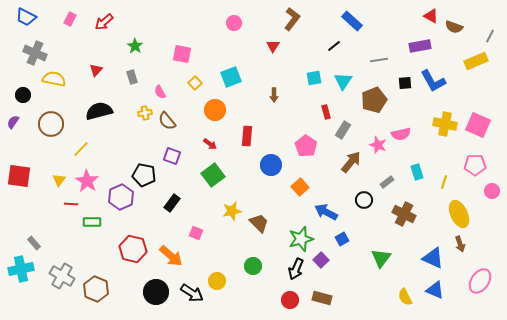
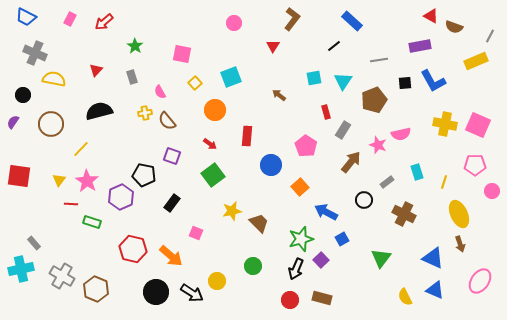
brown arrow at (274, 95): moved 5 px right; rotated 128 degrees clockwise
green rectangle at (92, 222): rotated 18 degrees clockwise
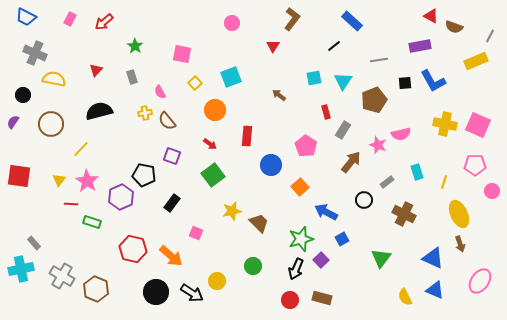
pink circle at (234, 23): moved 2 px left
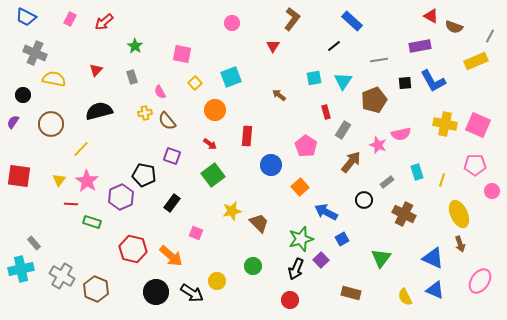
yellow line at (444, 182): moved 2 px left, 2 px up
brown rectangle at (322, 298): moved 29 px right, 5 px up
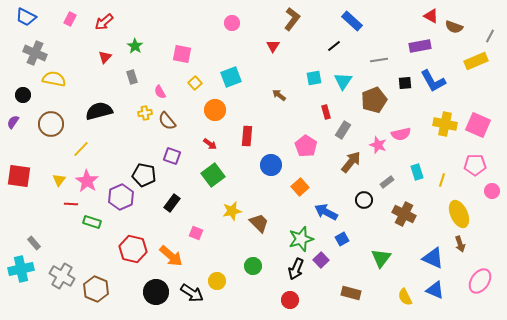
red triangle at (96, 70): moved 9 px right, 13 px up
